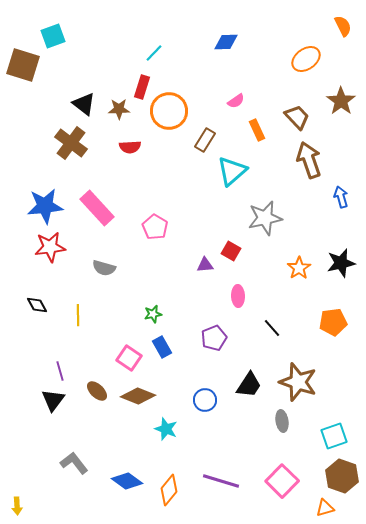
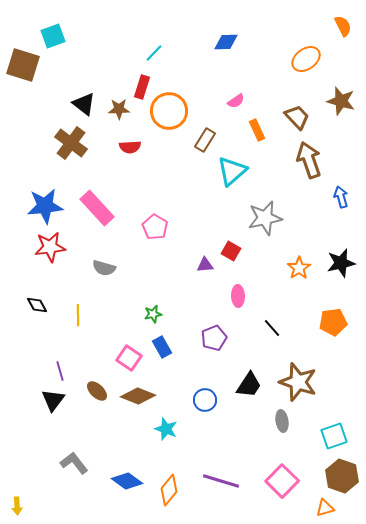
brown star at (341, 101): rotated 20 degrees counterclockwise
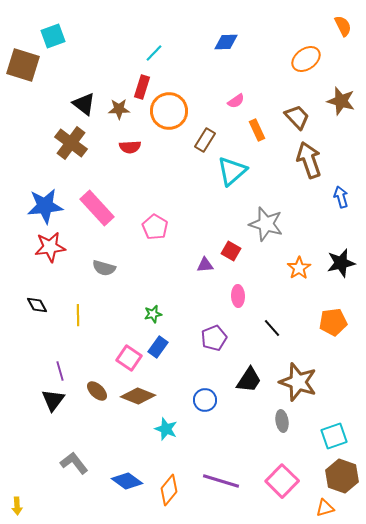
gray star at (265, 218): moved 1 px right, 6 px down; rotated 28 degrees clockwise
blue rectangle at (162, 347): moved 4 px left; rotated 65 degrees clockwise
black trapezoid at (249, 385): moved 5 px up
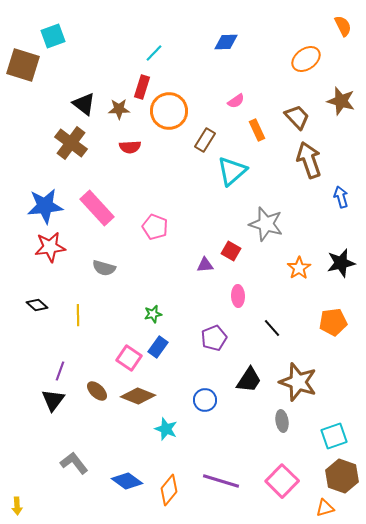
pink pentagon at (155, 227): rotated 10 degrees counterclockwise
black diamond at (37, 305): rotated 20 degrees counterclockwise
purple line at (60, 371): rotated 36 degrees clockwise
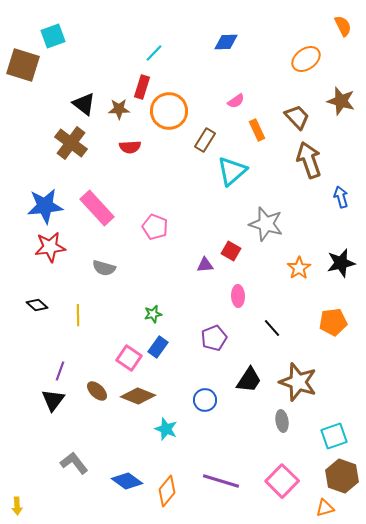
orange diamond at (169, 490): moved 2 px left, 1 px down
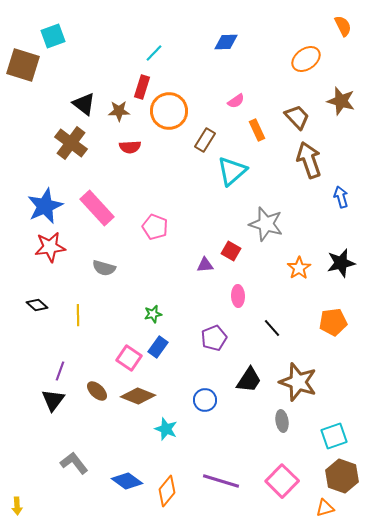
brown star at (119, 109): moved 2 px down
blue star at (45, 206): rotated 18 degrees counterclockwise
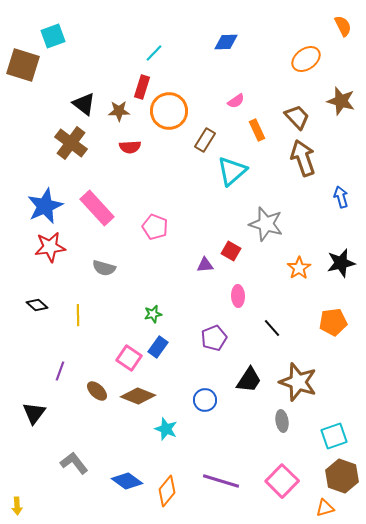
brown arrow at (309, 160): moved 6 px left, 2 px up
black triangle at (53, 400): moved 19 px left, 13 px down
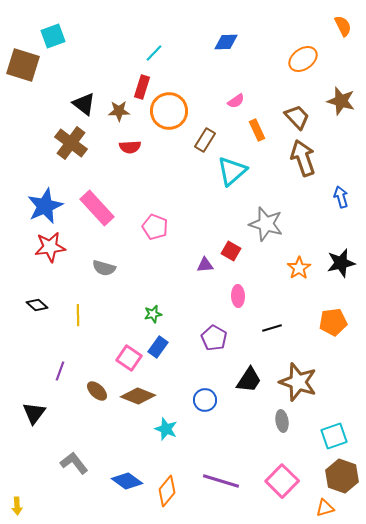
orange ellipse at (306, 59): moved 3 px left
black line at (272, 328): rotated 66 degrees counterclockwise
purple pentagon at (214, 338): rotated 20 degrees counterclockwise
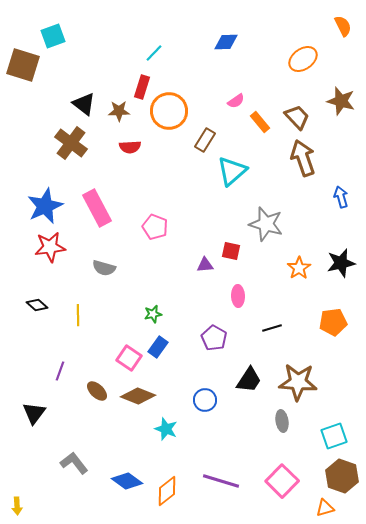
orange rectangle at (257, 130): moved 3 px right, 8 px up; rotated 15 degrees counterclockwise
pink rectangle at (97, 208): rotated 15 degrees clockwise
red square at (231, 251): rotated 18 degrees counterclockwise
brown star at (298, 382): rotated 15 degrees counterclockwise
orange diamond at (167, 491): rotated 12 degrees clockwise
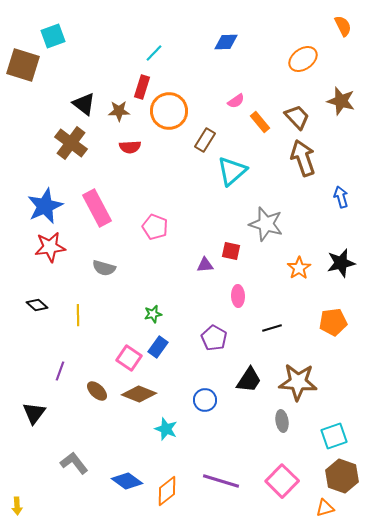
brown diamond at (138, 396): moved 1 px right, 2 px up
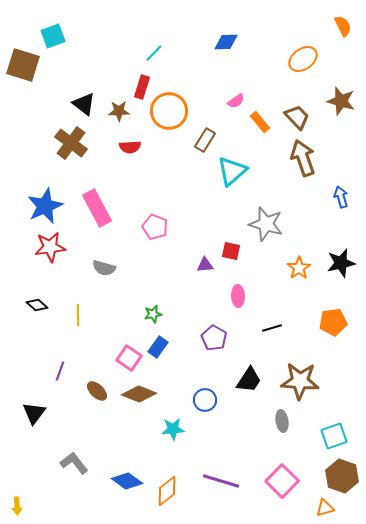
brown star at (298, 382): moved 2 px right, 1 px up
cyan star at (166, 429): moved 7 px right; rotated 25 degrees counterclockwise
